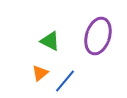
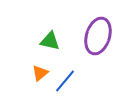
green triangle: rotated 15 degrees counterclockwise
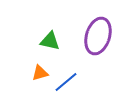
orange triangle: rotated 24 degrees clockwise
blue line: moved 1 px right, 1 px down; rotated 10 degrees clockwise
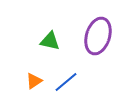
orange triangle: moved 6 px left, 8 px down; rotated 18 degrees counterclockwise
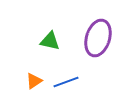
purple ellipse: moved 2 px down
blue line: rotated 20 degrees clockwise
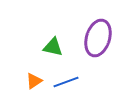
green triangle: moved 3 px right, 6 px down
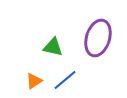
blue line: moved 1 px left, 2 px up; rotated 20 degrees counterclockwise
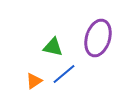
blue line: moved 1 px left, 6 px up
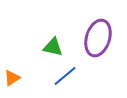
blue line: moved 1 px right, 2 px down
orange triangle: moved 22 px left, 3 px up
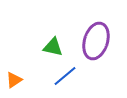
purple ellipse: moved 2 px left, 3 px down
orange triangle: moved 2 px right, 2 px down
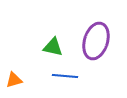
blue line: rotated 45 degrees clockwise
orange triangle: rotated 18 degrees clockwise
